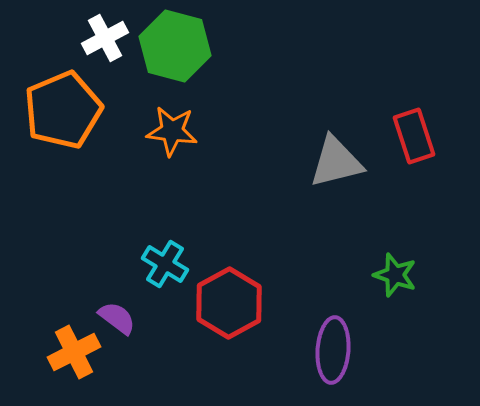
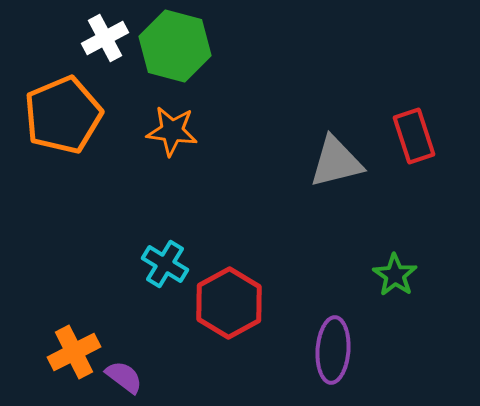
orange pentagon: moved 5 px down
green star: rotated 15 degrees clockwise
purple semicircle: moved 7 px right, 59 px down
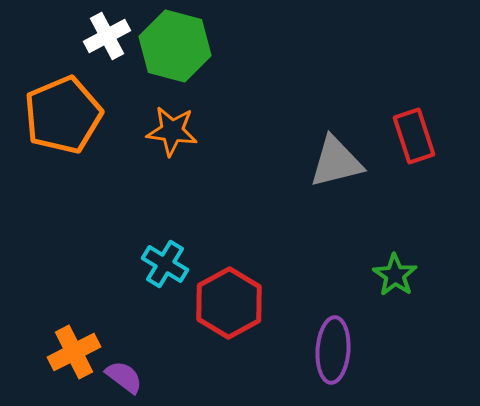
white cross: moved 2 px right, 2 px up
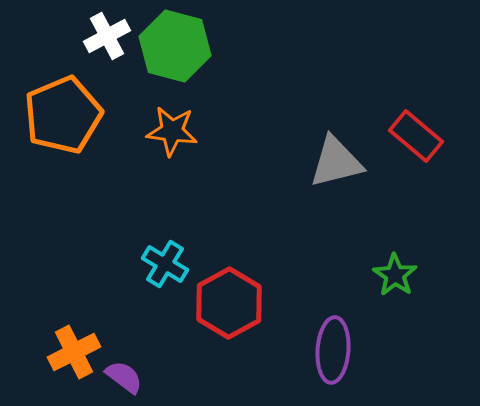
red rectangle: moved 2 px right; rotated 32 degrees counterclockwise
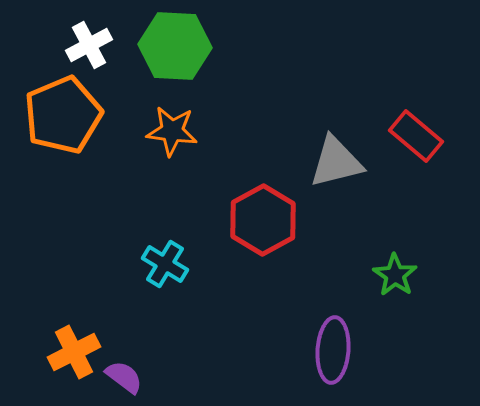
white cross: moved 18 px left, 9 px down
green hexagon: rotated 12 degrees counterclockwise
red hexagon: moved 34 px right, 83 px up
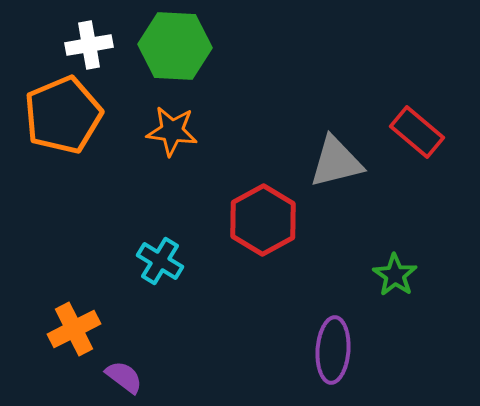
white cross: rotated 18 degrees clockwise
red rectangle: moved 1 px right, 4 px up
cyan cross: moved 5 px left, 3 px up
orange cross: moved 23 px up
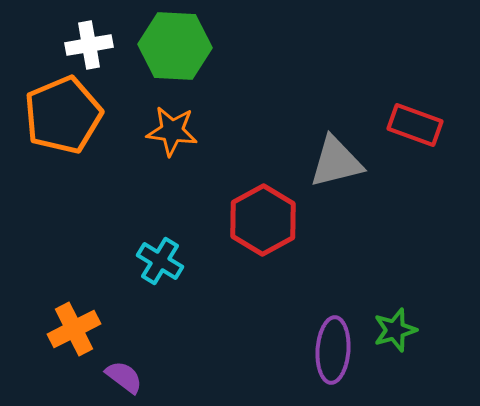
red rectangle: moved 2 px left, 7 px up; rotated 20 degrees counterclockwise
green star: moved 55 px down; rotated 21 degrees clockwise
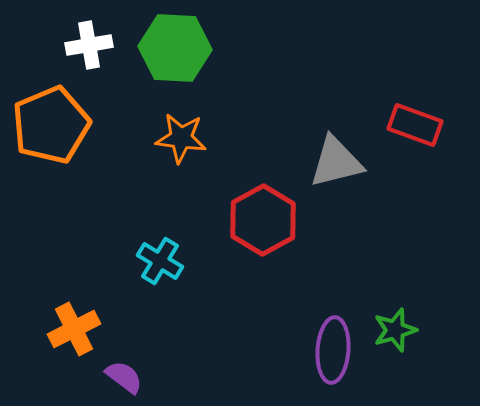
green hexagon: moved 2 px down
orange pentagon: moved 12 px left, 10 px down
orange star: moved 9 px right, 7 px down
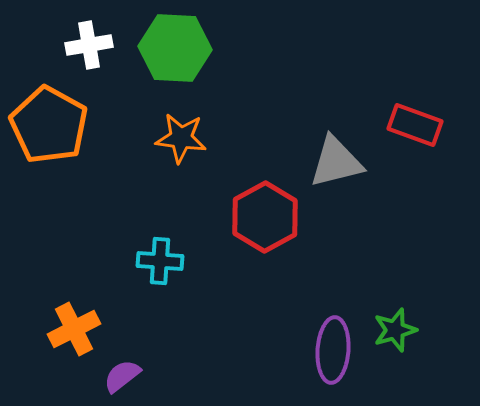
orange pentagon: moved 2 px left; rotated 20 degrees counterclockwise
red hexagon: moved 2 px right, 3 px up
cyan cross: rotated 27 degrees counterclockwise
purple semicircle: moved 2 px left, 1 px up; rotated 75 degrees counterclockwise
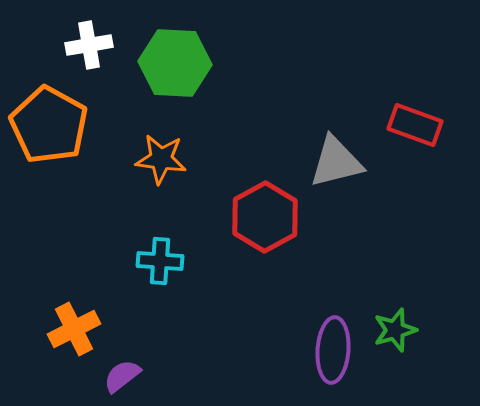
green hexagon: moved 15 px down
orange star: moved 20 px left, 21 px down
